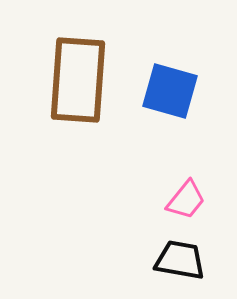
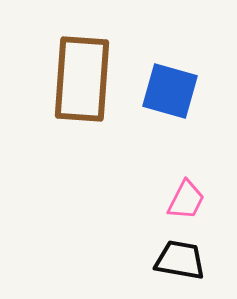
brown rectangle: moved 4 px right, 1 px up
pink trapezoid: rotated 12 degrees counterclockwise
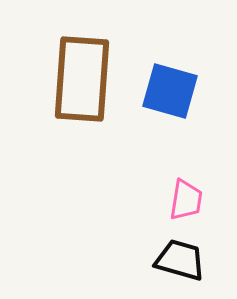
pink trapezoid: rotated 18 degrees counterclockwise
black trapezoid: rotated 6 degrees clockwise
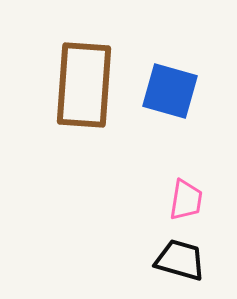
brown rectangle: moved 2 px right, 6 px down
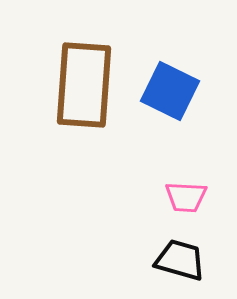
blue square: rotated 10 degrees clockwise
pink trapezoid: moved 3 px up; rotated 84 degrees clockwise
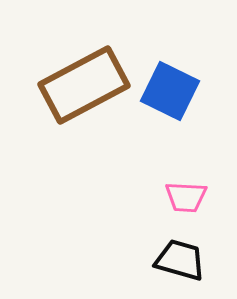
brown rectangle: rotated 58 degrees clockwise
